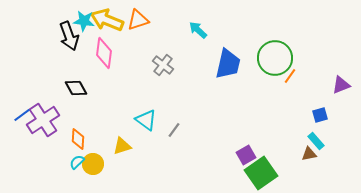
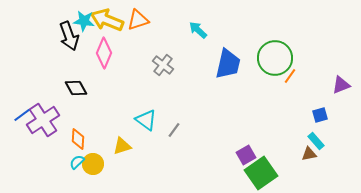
pink diamond: rotated 16 degrees clockwise
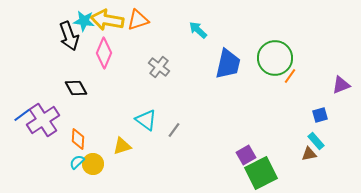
yellow arrow: rotated 12 degrees counterclockwise
gray cross: moved 4 px left, 2 px down
green square: rotated 8 degrees clockwise
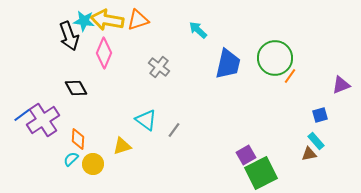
cyan semicircle: moved 6 px left, 3 px up
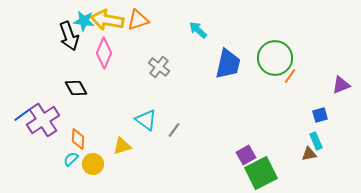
cyan rectangle: rotated 18 degrees clockwise
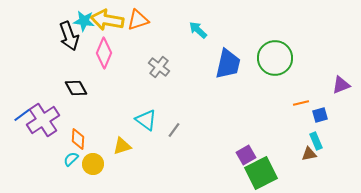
orange line: moved 11 px right, 27 px down; rotated 42 degrees clockwise
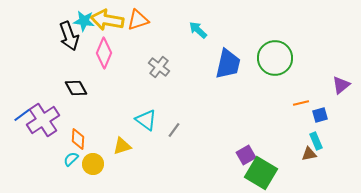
purple triangle: rotated 18 degrees counterclockwise
green square: rotated 32 degrees counterclockwise
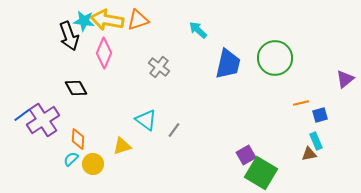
purple triangle: moved 4 px right, 6 px up
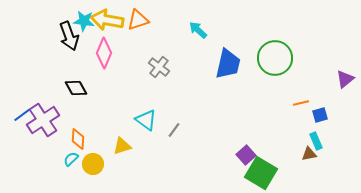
purple square: rotated 12 degrees counterclockwise
